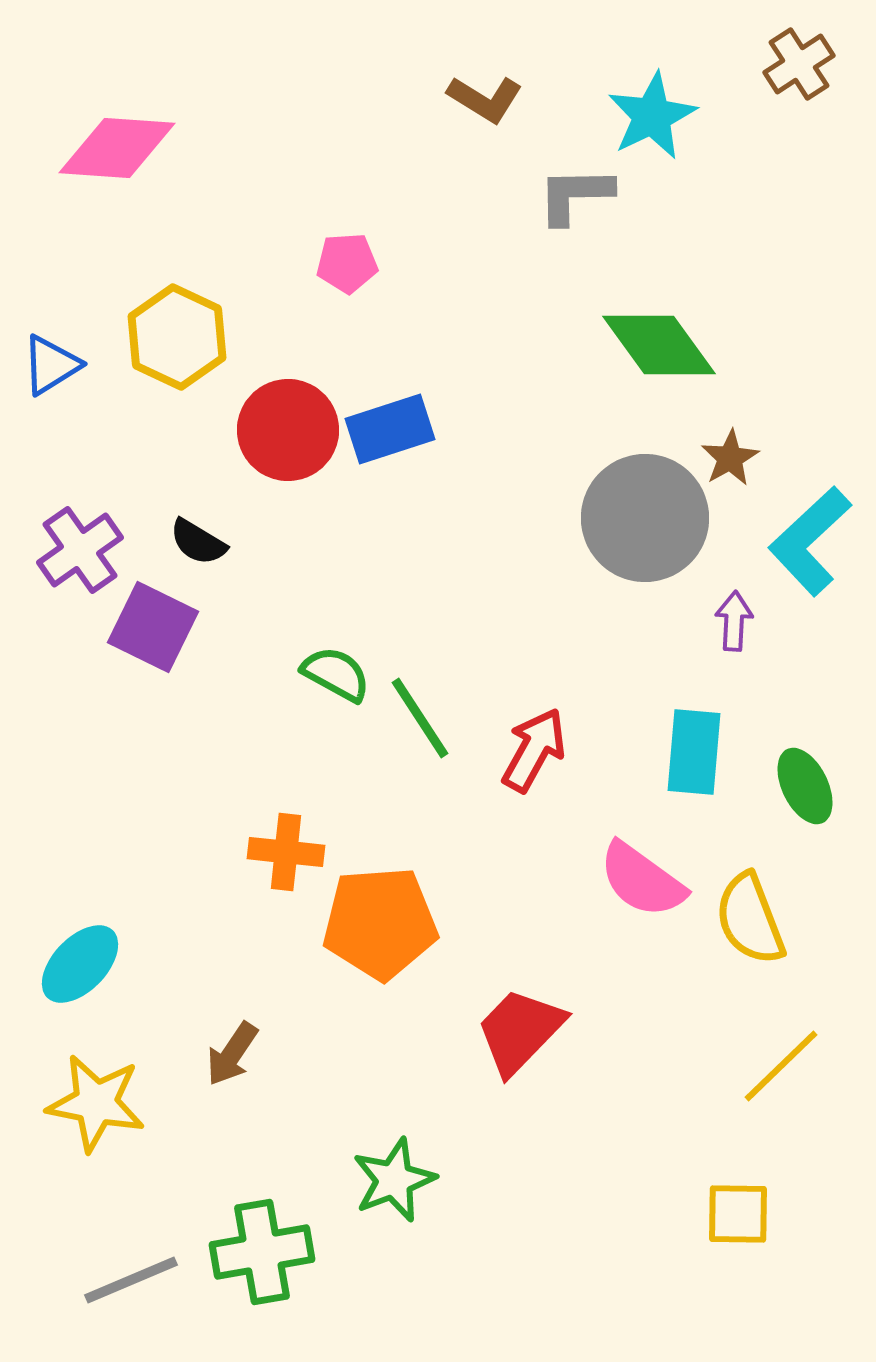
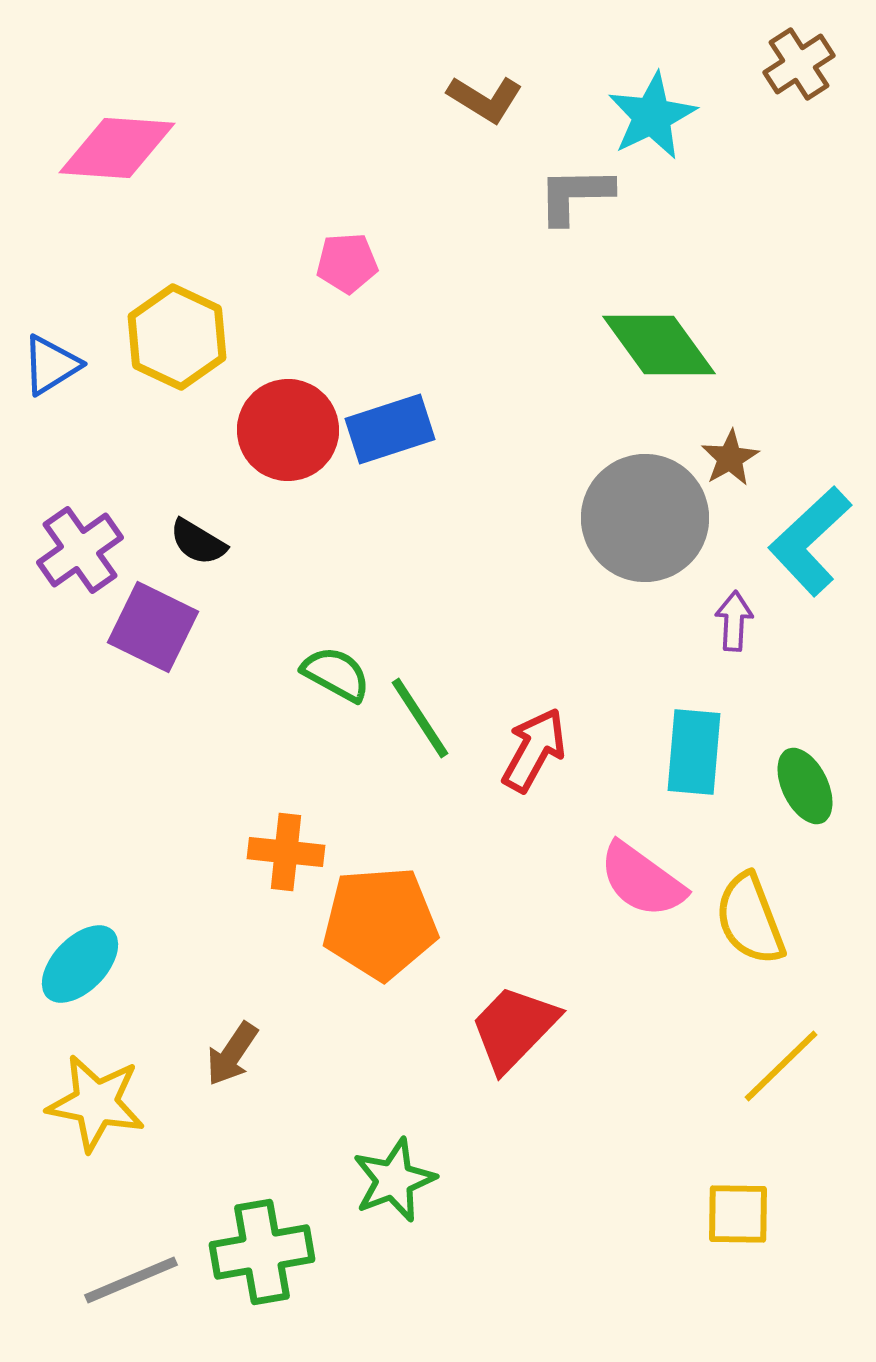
red trapezoid: moved 6 px left, 3 px up
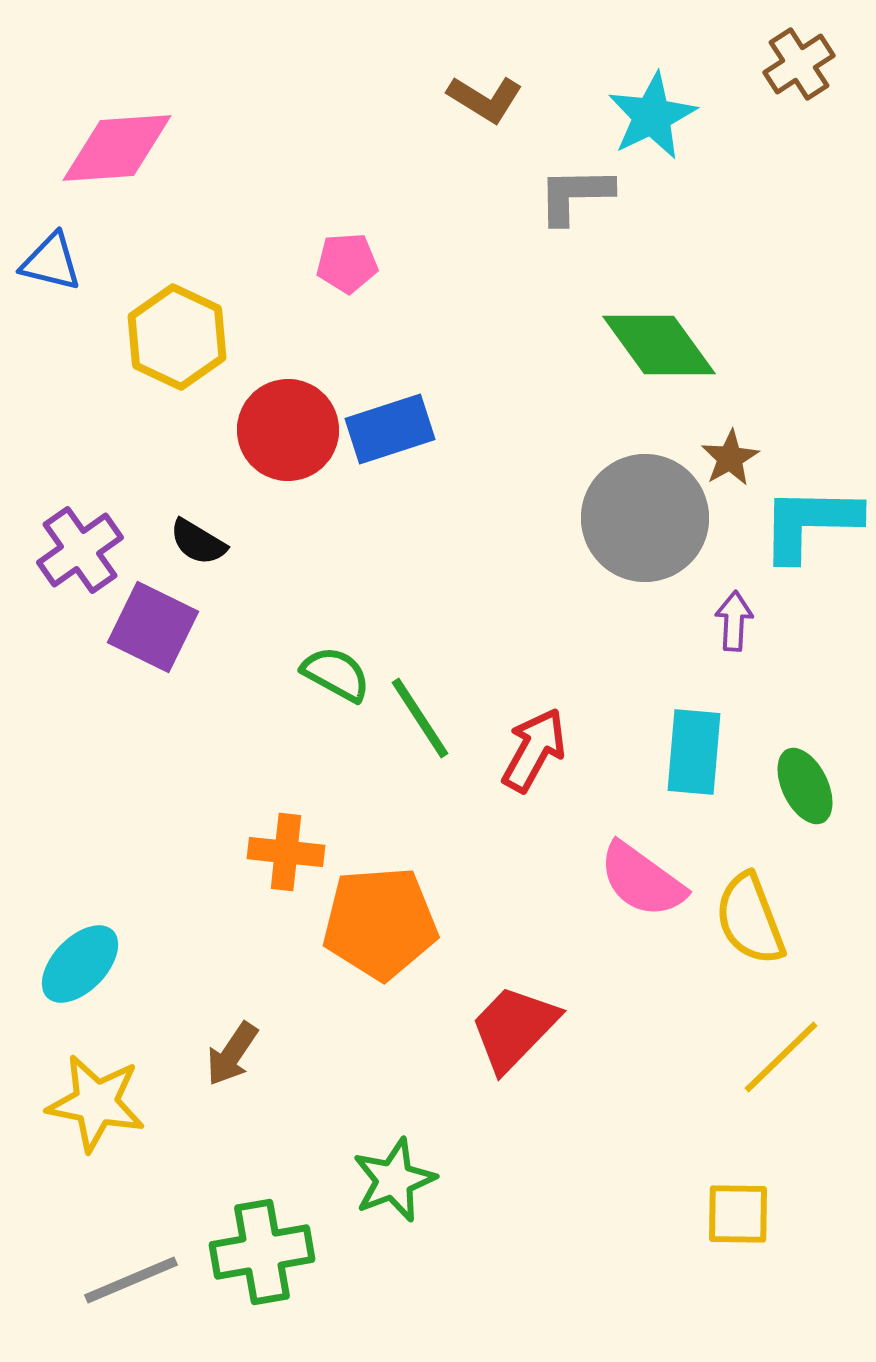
pink diamond: rotated 8 degrees counterclockwise
blue triangle: moved 103 px up; rotated 46 degrees clockwise
cyan L-shape: moved 18 px up; rotated 44 degrees clockwise
yellow line: moved 9 px up
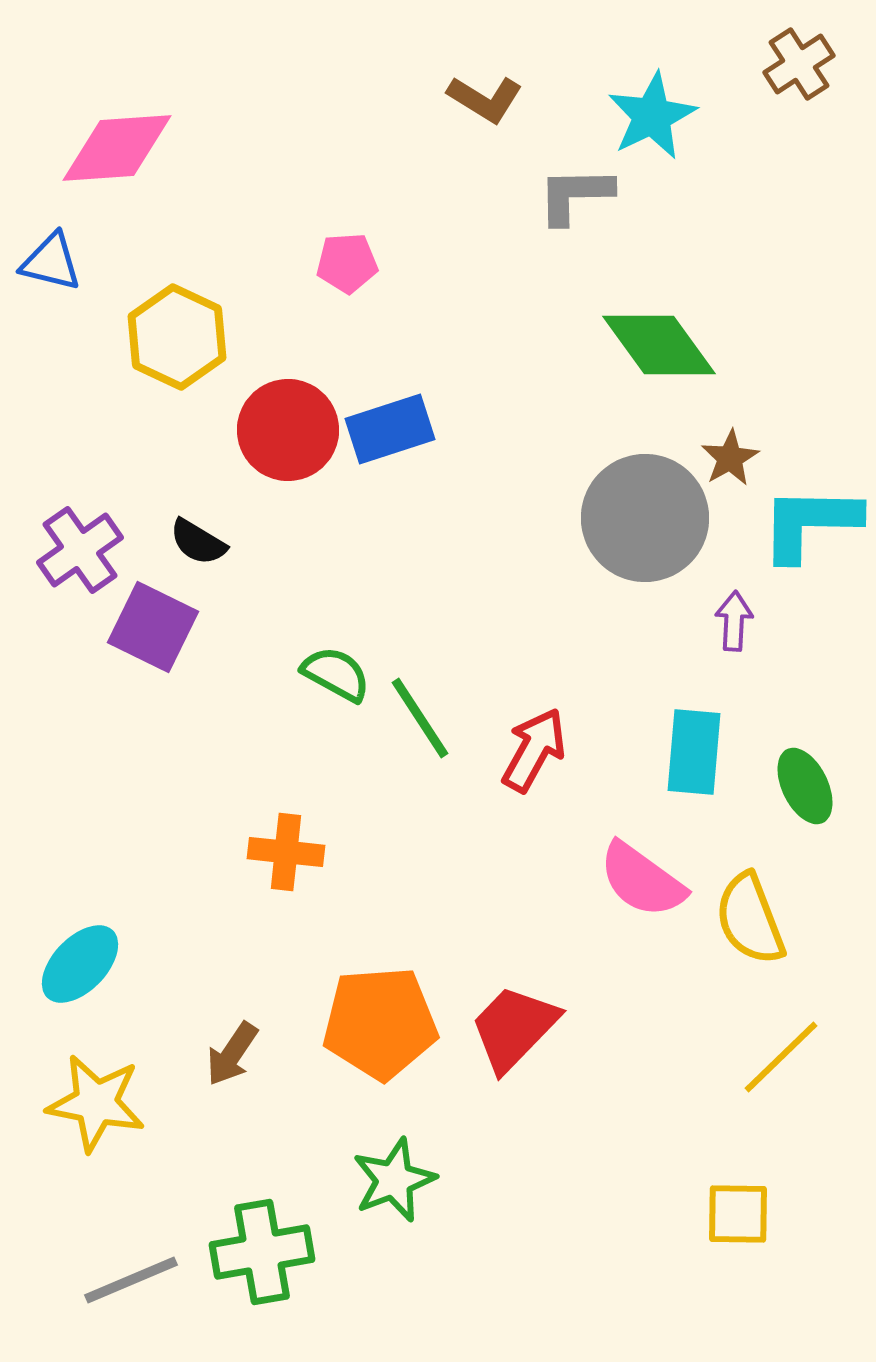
orange pentagon: moved 100 px down
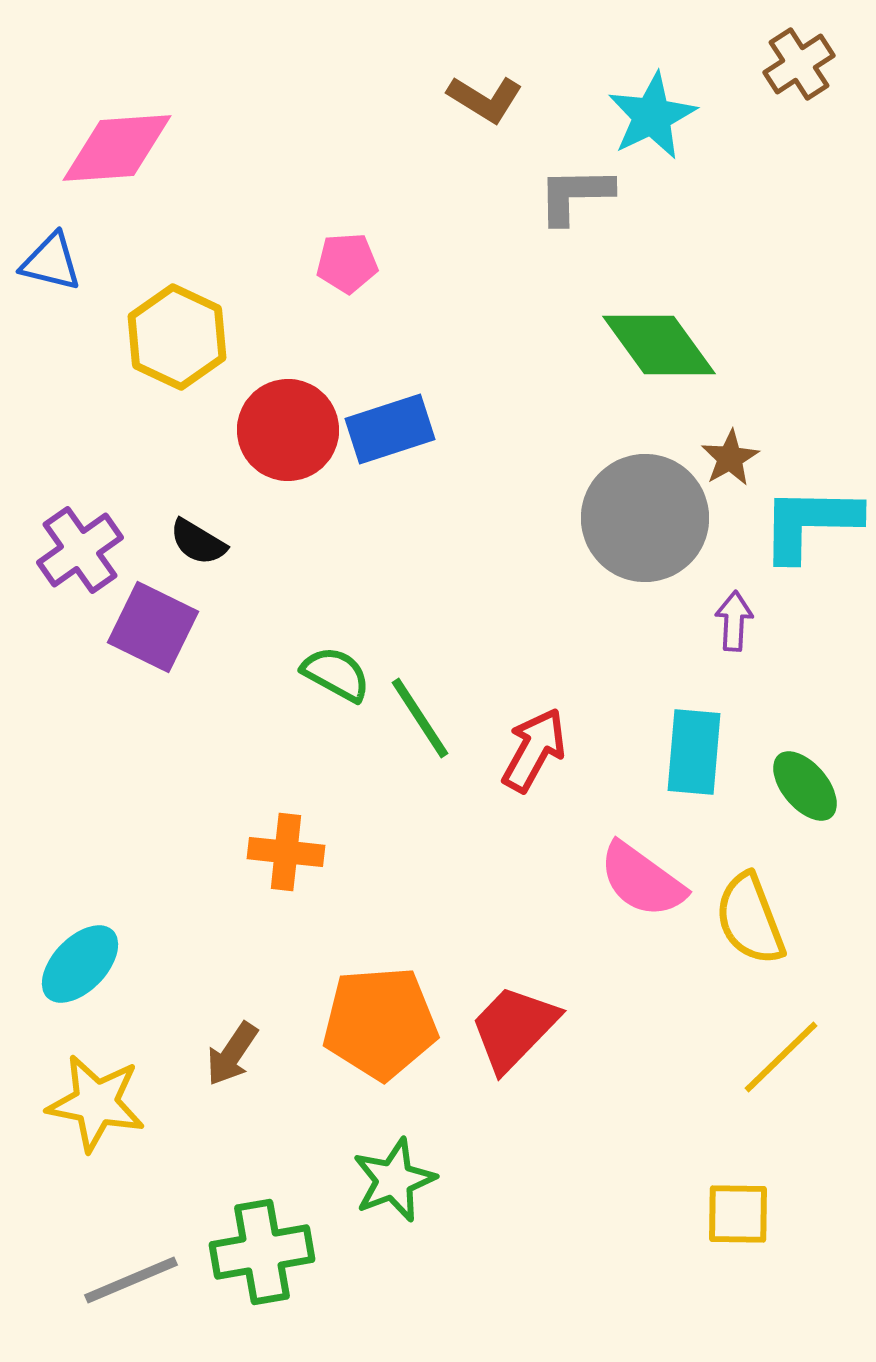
green ellipse: rotated 14 degrees counterclockwise
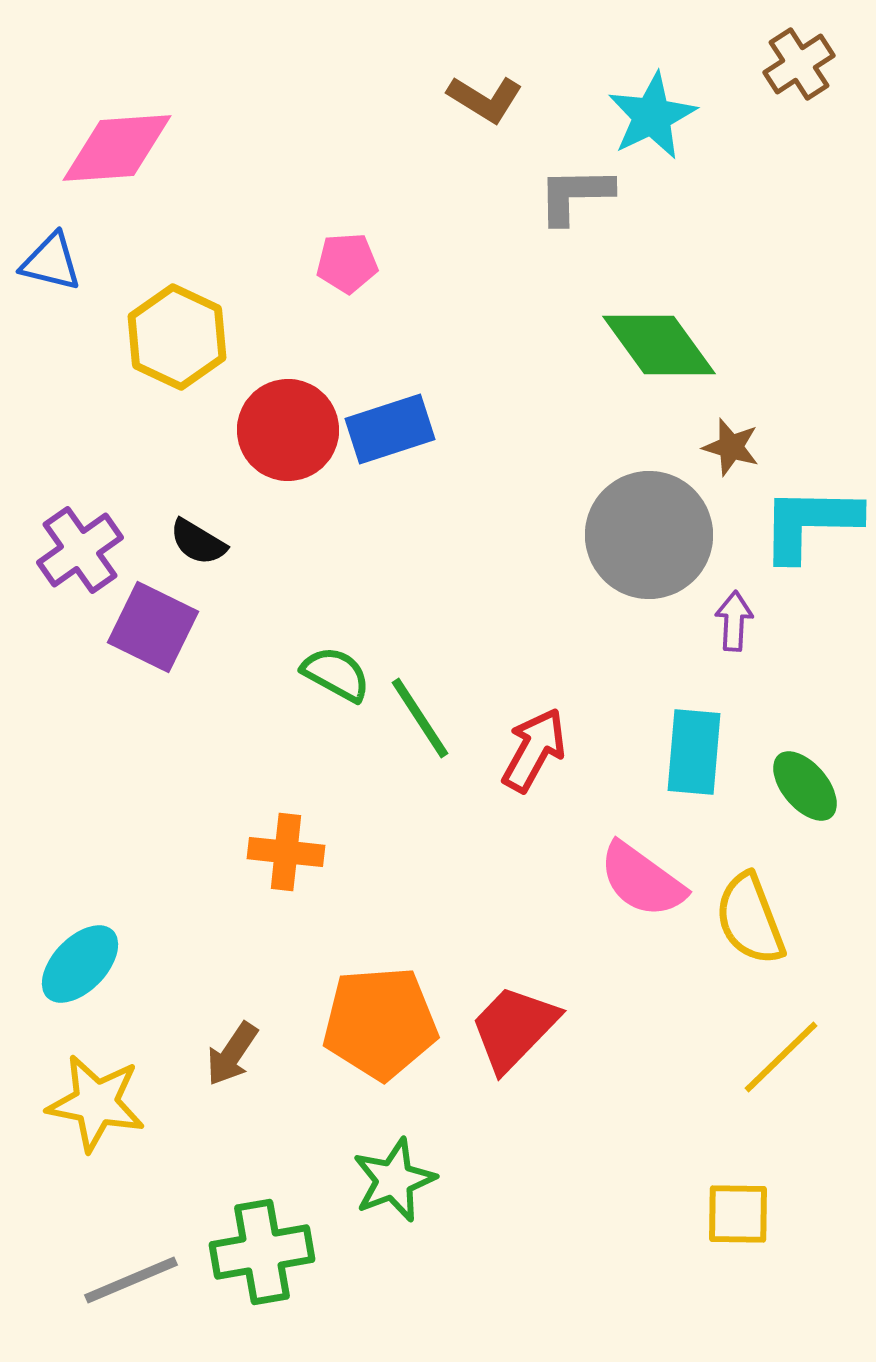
brown star: moved 1 px right, 11 px up; rotated 26 degrees counterclockwise
gray circle: moved 4 px right, 17 px down
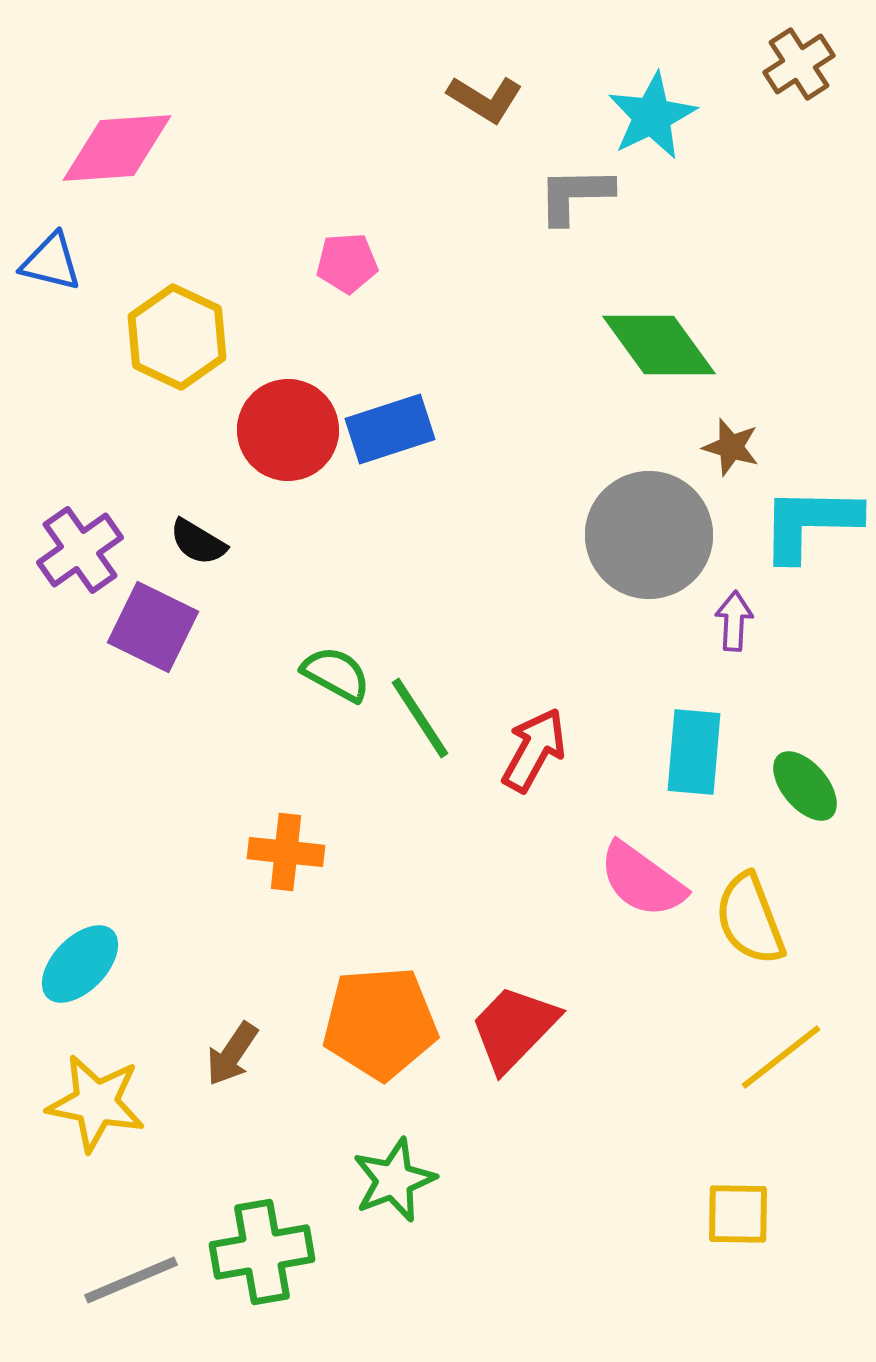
yellow line: rotated 6 degrees clockwise
